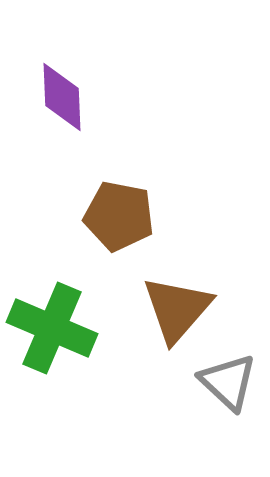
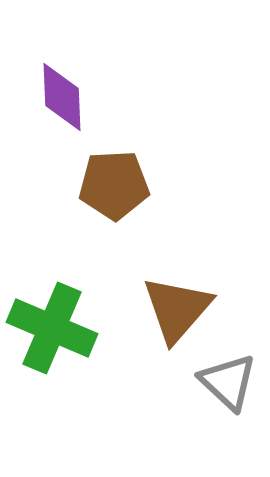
brown pentagon: moved 5 px left, 31 px up; rotated 14 degrees counterclockwise
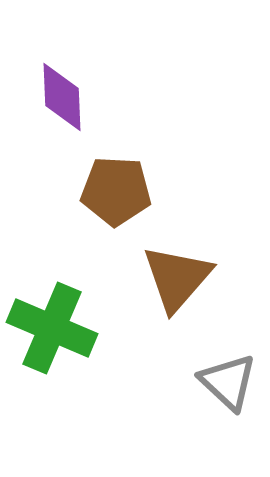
brown pentagon: moved 2 px right, 6 px down; rotated 6 degrees clockwise
brown triangle: moved 31 px up
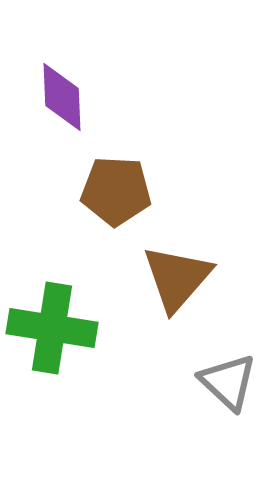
green cross: rotated 14 degrees counterclockwise
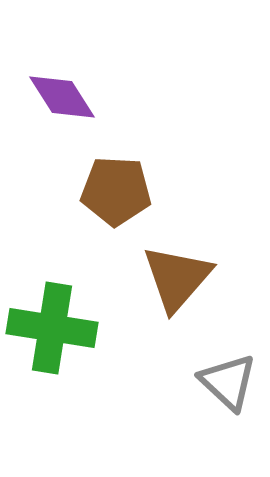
purple diamond: rotated 30 degrees counterclockwise
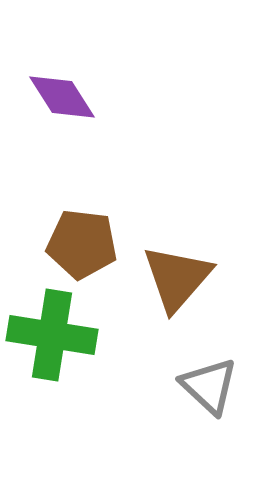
brown pentagon: moved 34 px left, 53 px down; rotated 4 degrees clockwise
green cross: moved 7 px down
gray triangle: moved 19 px left, 4 px down
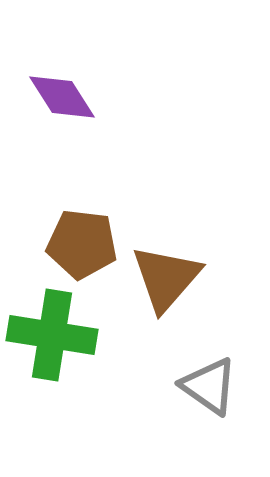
brown triangle: moved 11 px left
gray triangle: rotated 8 degrees counterclockwise
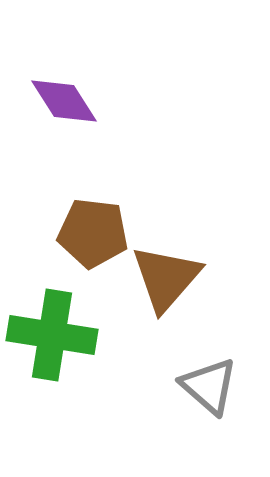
purple diamond: moved 2 px right, 4 px down
brown pentagon: moved 11 px right, 11 px up
gray triangle: rotated 6 degrees clockwise
